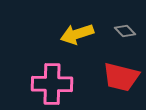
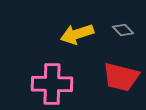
gray diamond: moved 2 px left, 1 px up
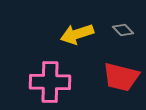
pink cross: moved 2 px left, 2 px up
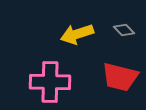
gray diamond: moved 1 px right
red trapezoid: moved 1 px left
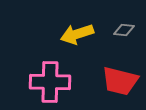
gray diamond: rotated 40 degrees counterclockwise
red trapezoid: moved 4 px down
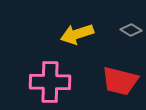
gray diamond: moved 7 px right; rotated 25 degrees clockwise
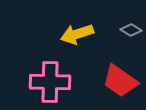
red trapezoid: rotated 21 degrees clockwise
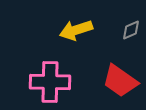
gray diamond: rotated 55 degrees counterclockwise
yellow arrow: moved 1 px left, 4 px up
